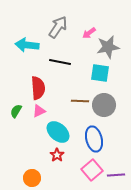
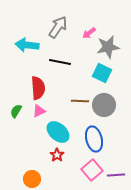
cyan square: moved 2 px right; rotated 18 degrees clockwise
orange circle: moved 1 px down
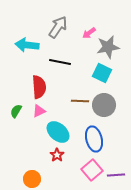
red semicircle: moved 1 px right, 1 px up
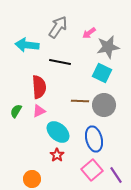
purple line: rotated 60 degrees clockwise
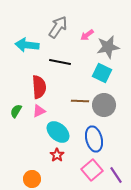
pink arrow: moved 2 px left, 2 px down
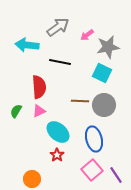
gray arrow: rotated 20 degrees clockwise
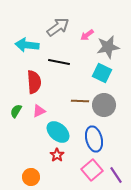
black line: moved 1 px left
red semicircle: moved 5 px left, 5 px up
orange circle: moved 1 px left, 2 px up
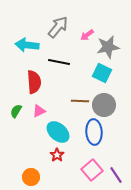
gray arrow: rotated 15 degrees counterclockwise
blue ellipse: moved 7 px up; rotated 10 degrees clockwise
